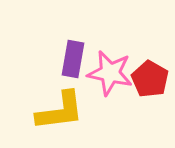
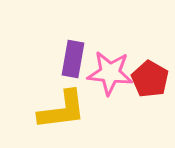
pink star: rotated 6 degrees counterclockwise
yellow L-shape: moved 2 px right, 1 px up
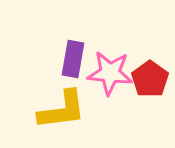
red pentagon: rotated 6 degrees clockwise
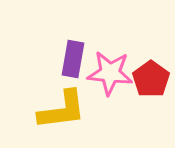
red pentagon: moved 1 px right
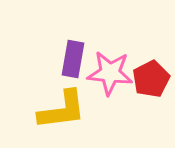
red pentagon: rotated 9 degrees clockwise
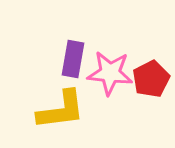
yellow L-shape: moved 1 px left
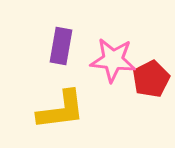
purple rectangle: moved 12 px left, 13 px up
pink star: moved 3 px right, 13 px up
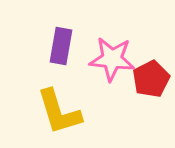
pink star: moved 1 px left, 1 px up
yellow L-shape: moved 2 px left, 2 px down; rotated 80 degrees clockwise
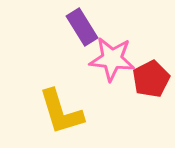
purple rectangle: moved 21 px right, 19 px up; rotated 42 degrees counterclockwise
yellow L-shape: moved 2 px right
